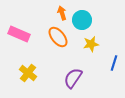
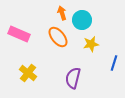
purple semicircle: rotated 20 degrees counterclockwise
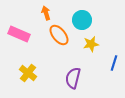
orange arrow: moved 16 px left
orange ellipse: moved 1 px right, 2 px up
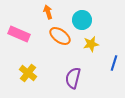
orange arrow: moved 2 px right, 1 px up
orange ellipse: moved 1 px right, 1 px down; rotated 15 degrees counterclockwise
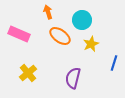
yellow star: rotated 14 degrees counterclockwise
yellow cross: rotated 12 degrees clockwise
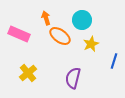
orange arrow: moved 2 px left, 6 px down
blue line: moved 2 px up
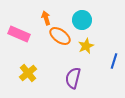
yellow star: moved 5 px left, 2 px down
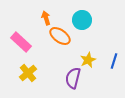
pink rectangle: moved 2 px right, 8 px down; rotated 20 degrees clockwise
yellow star: moved 2 px right, 14 px down
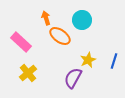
purple semicircle: rotated 15 degrees clockwise
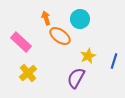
cyan circle: moved 2 px left, 1 px up
yellow star: moved 4 px up
purple semicircle: moved 3 px right
